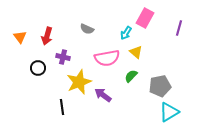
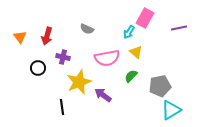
purple line: rotated 63 degrees clockwise
cyan arrow: moved 3 px right, 1 px up
cyan triangle: moved 2 px right, 2 px up
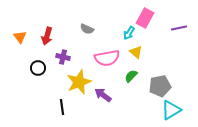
cyan arrow: moved 1 px down
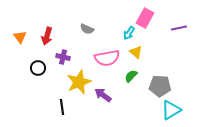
gray pentagon: rotated 15 degrees clockwise
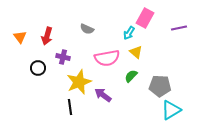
black line: moved 8 px right
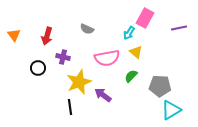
orange triangle: moved 6 px left, 2 px up
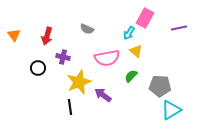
yellow triangle: moved 1 px up
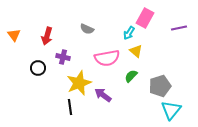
yellow star: moved 1 px down
gray pentagon: rotated 20 degrees counterclockwise
cyan triangle: rotated 20 degrees counterclockwise
